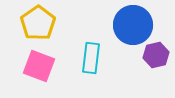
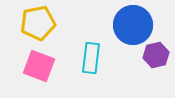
yellow pentagon: rotated 24 degrees clockwise
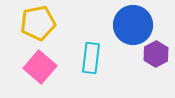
purple hexagon: moved 1 px up; rotated 15 degrees counterclockwise
pink square: moved 1 px right, 1 px down; rotated 20 degrees clockwise
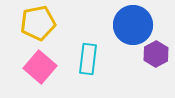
cyan rectangle: moved 3 px left, 1 px down
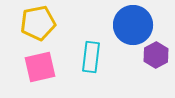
purple hexagon: moved 1 px down
cyan rectangle: moved 3 px right, 2 px up
pink square: rotated 36 degrees clockwise
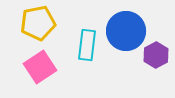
blue circle: moved 7 px left, 6 px down
cyan rectangle: moved 4 px left, 12 px up
pink square: rotated 20 degrees counterclockwise
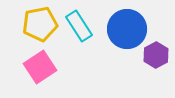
yellow pentagon: moved 2 px right, 1 px down
blue circle: moved 1 px right, 2 px up
cyan rectangle: moved 8 px left, 19 px up; rotated 40 degrees counterclockwise
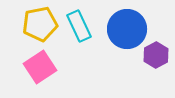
cyan rectangle: rotated 8 degrees clockwise
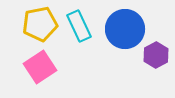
blue circle: moved 2 px left
